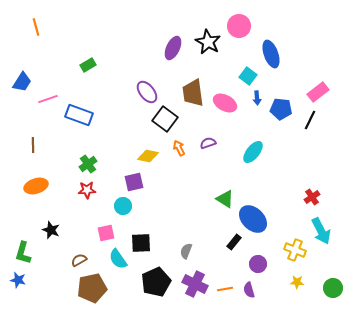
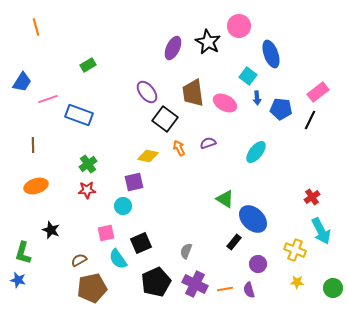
cyan ellipse at (253, 152): moved 3 px right
black square at (141, 243): rotated 20 degrees counterclockwise
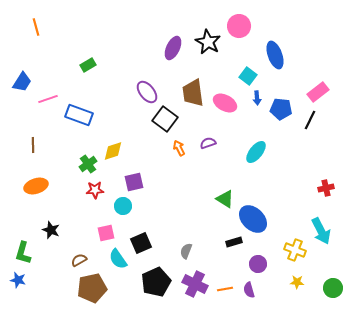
blue ellipse at (271, 54): moved 4 px right, 1 px down
yellow diamond at (148, 156): moved 35 px left, 5 px up; rotated 30 degrees counterclockwise
red star at (87, 190): moved 8 px right
red cross at (312, 197): moved 14 px right, 9 px up; rotated 21 degrees clockwise
black rectangle at (234, 242): rotated 35 degrees clockwise
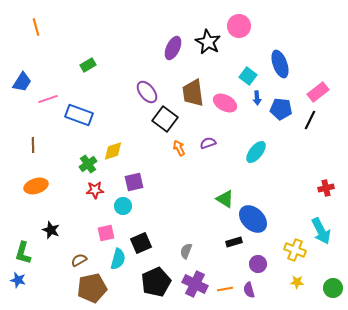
blue ellipse at (275, 55): moved 5 px right, 9 px down
cyan semicircle at (118, 259): rotated 130 degrees counterclockwise
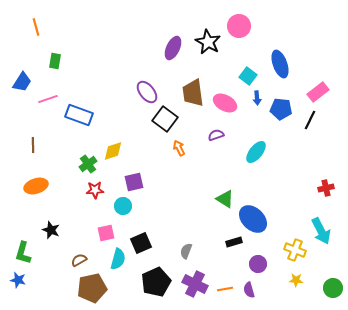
green rectangle at (88, 65): moved 33 px left, 4 px up; rotated 49 degrees counterclockwise
purple semicircle at (208, 143): moved 8 px right, 8 px up
yellow star at (297, 282): moved 1 px left, 2 px up
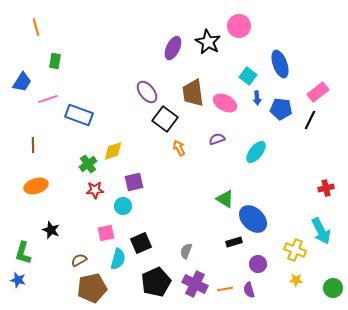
purple semicircle at (216, 135): moved 1 px right, 4 px down
